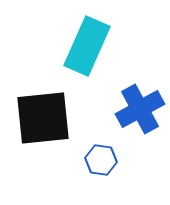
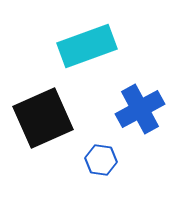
cyan rectangle: rotated 46 degrees clockwise
black square: rotated 18 degrees counterclockwise
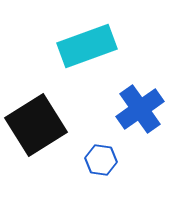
blue cross: rotated 6 degrees counterclockwise
black square: moved 7 px left, 7 px down; rotated 8 degrees counterclockwise
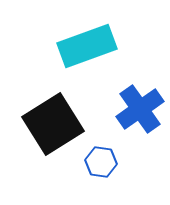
black square: moved 17 px right, 1 px up
blue hexagon: moved 2 px down
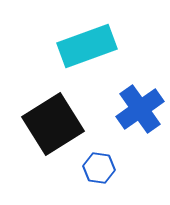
blue hexagon: moved 2 px left, 6 px down
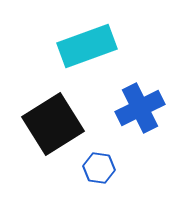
blue cross: moved 1 px up; rotated 9 degrees clockwise
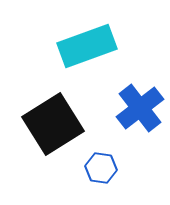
blue cross: rotated 12 degrees counterclockwise
blue hexagon: moved 2 px right
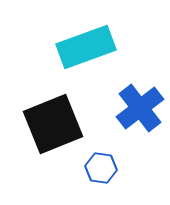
cyan rectangle: moved 1 px left, 1 px down
black square: rotated 10 degrees clockwise
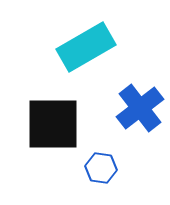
cyan rectangle: rotated 10 degrees counterclockwise
black square: rotated 22 degrees clockwise
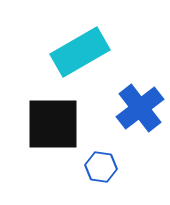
cyan rectangle: moved 6 px left, 5 px down
blue hexagon: moved 1 px up
